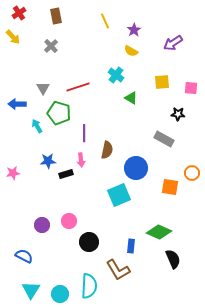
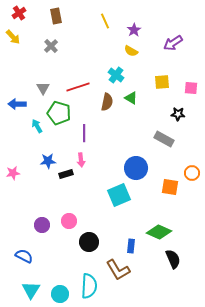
brown semicircle: moved 48 px up
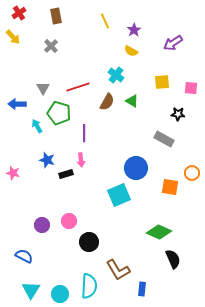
green triangle: moved 1 px right, 3 px down
brown semicircle: rotated 18 degrees clockwise
blue star: moved 1 px left, 1 px up; rotated 21 degrees clockwise
pink star: rotated 24 degrees clockwise
blue rectangle: moved 11 px right, 43 px down
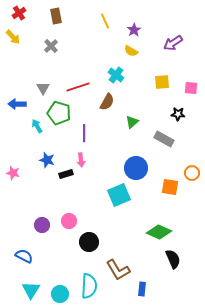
green triangle: moved 21 px down; rotated 48 degrees clockwise
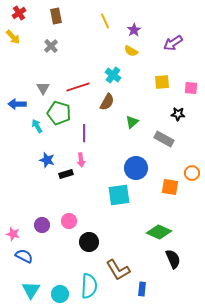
cyan cross: moved 3 px left
pink star: moved 61 px down
cyan square: rotated 15 degrees clockwise
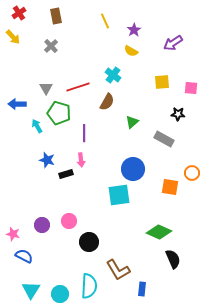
gray triangle: moved 3 px right
blue circle: moved 3 px left, 1 px down
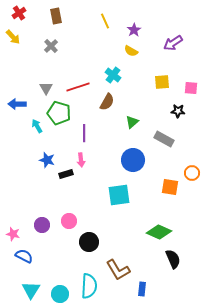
black star: moved 3 px up
blue circle: moved 9 px up
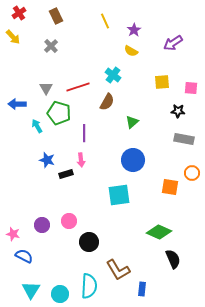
brown rectangle: rotated 14 degrees counterclockwise
gray rectangle: moved 20 px right; rotated 18 degrees counterclockwise
